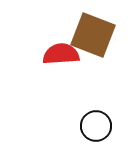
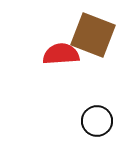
black circle: moved 1 px right, 5 px up
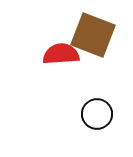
black circle: moved 7 px up
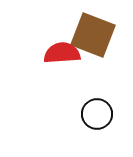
red semicircle: moved 1 px right, 1 px up
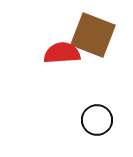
black circle: moved 6 px down
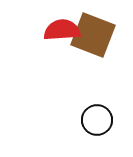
red semicircle: moved 23 px up
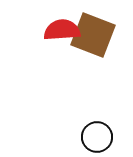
black circle: moved 17 px down
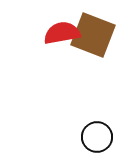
red semicircle: moved 3 px down; rotated 6 degrees counterclockwise
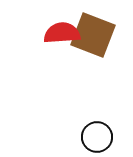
red semicircle: rotated 6 degrees clockwise
